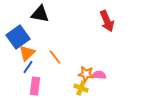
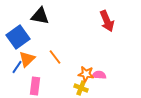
black triangle: moved 2 px down
orange triangle: moved 6 px down
blue line: moved 11 px left
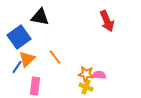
black triangle: moved 1 px down
blue square: moved 1 px right
yellow cross: moved 5 px right, 1 px up
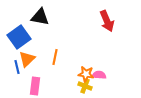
orange line: rotated 49 degrees clockwise
blue line: rotated 48 degrees counterclockwise
yellow cross: moved 1 px left, 1 px up
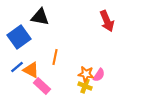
orange triangle: moved 4 px right, 11 px down; rotated 48 degrees counterclockwise
blue line: rotated 64 degrees clockwise
pink semicircle: rotated 120 degrees clockwise
pink rectangle: moved 7 px right; rotated 54 degrees counterclockwise
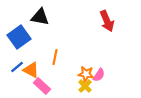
yellow cross: rotated 24 degrees clockwise
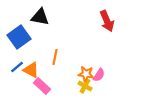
yellow cross: rotated 16 degrees counterclockwise
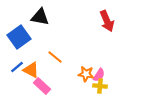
orange line: rotated 63 degrees counterclockwise
yellow cross: moved 15 px right; rotated 24 degrees counterclockwise
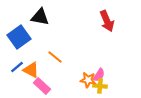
orange star: moved 2 px right, 6 px down
